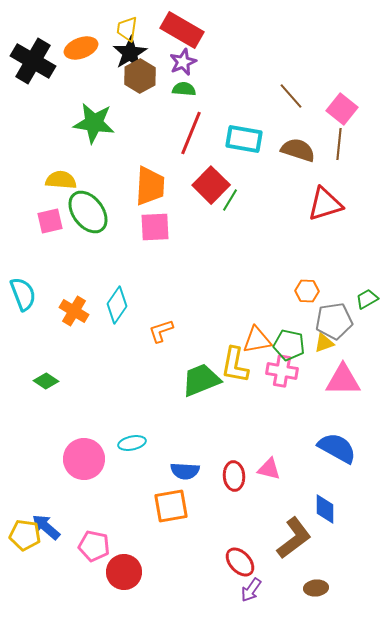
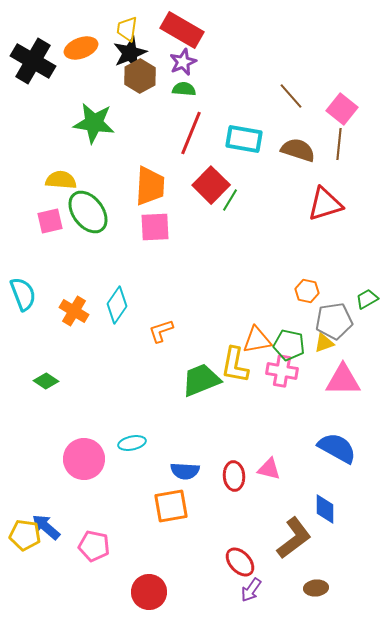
black star at (130, 53): rotated 8 degrees clockwise
orange hexagon at (307, 291): rotated 10 degrees clockwise
red circle at (124, 572): moved 25 px right, 20 px down
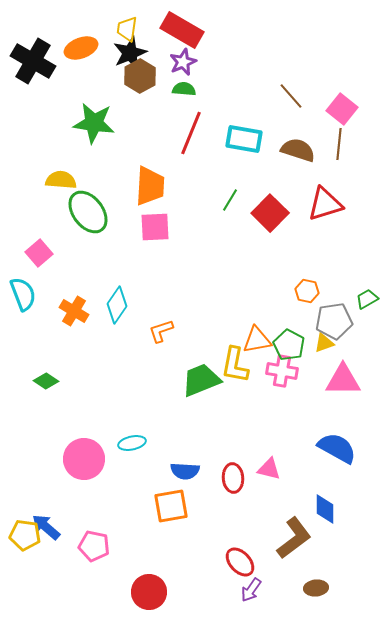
red square at (211, 185): moved 59 px right, 28 px down
pink square at (50, 221): moved 11 px left, 32 px down; rotated 28 degrees counterclockwise
green pentagon at (289, 345): rotated 16 degrees clockwise
red ellipse at (234, 476): moved 1 px left, 2 px down
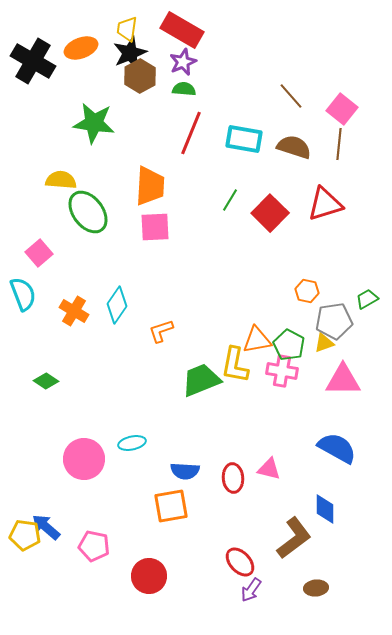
brown semicircle at (298, 150): moved 4 px left, 3 px up
red circle at (149, 592): moved 16 px up
